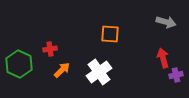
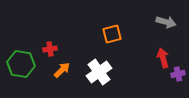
orange square: moved 2 px right; rotated 18 degrees counterclockwise
green hexagon: moved 2 px right; rotated 16 degrees counterclockwise
purple cross: moved 2 px right, 1 px up
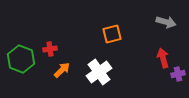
green hexagon: moved 5 px up; rotated 12 degrees clockwise
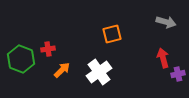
red cross: moved 2 px left
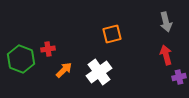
gray arrow: rotated 60 degrees clockwise
red arrow: moved 3 px right, 3 px up
orange arrow: moved 2 px right
purple cross: moved 1 px right, 3 px down
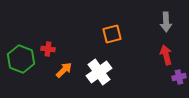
gray arrow: rotated 12 degrees clockwise
red cross: rotated 16 degrees clockwise
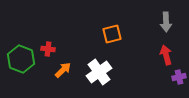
orange arrow: moved 1 px left
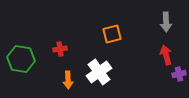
red cross: moved 12 px right; rotated 16 degrees counterclockwise
green hexagon: rotated 12 degrees counterclockwise
orange arrow: moved 5 px right, 10 px down; rotated 132 degrees clockwise
purple cross: moved 3 px up
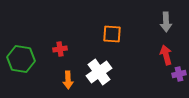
orange square: rotated 18 degrees clockwise
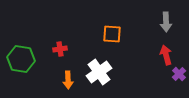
purple cross: rotated 32 degrees counterclockwise
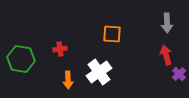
gray arrow: moved 1 px right, 1 px down
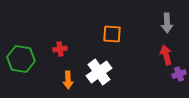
purple cross: rotated 24 degrees clockwise
